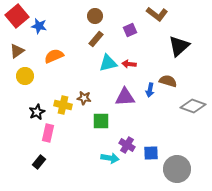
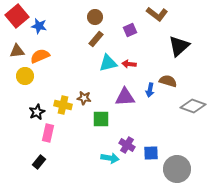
brown circle: moved 1 px down
brown triangle: rotated 28 degrees clockwise
orange semicircle: moved 14 px left
green square: moved 2 px up
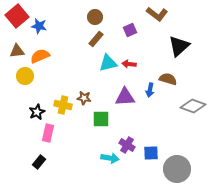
brown semicircle: moved 2 px up
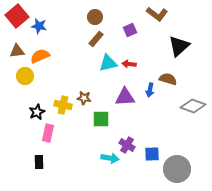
blue square: moved 1 px right, 1 px down
black rectangle: rotated 40 degrees counterclockwise
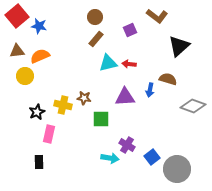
brown L-shape: moved 2 px down
pink rectangle: moved 1 px right, 1 px down
blue square: moved 3 px down; rotated 35 degrees counterclockwise
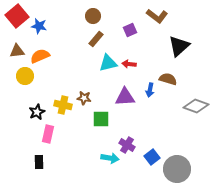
brown circle: moved 2 px left, 1 px up
gray diamond: moved 3 px right
pink rectangle: moved 1 px left
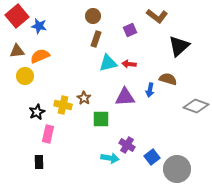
brown rectangle: rotated 21 degrees counterclockwise
brown star: rotated 24 degrees clockwise
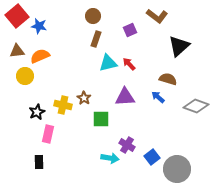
red arrow: rotated 40 degrees clockwise
blue arrow: moved 8 px right, 7 px down; rotated 120 degrees clockwise
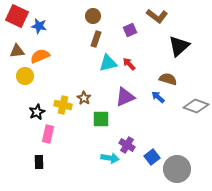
red square: rotated 25 degrees counterclockwise
purple triangle: rotated 20 degrees counterclockwise
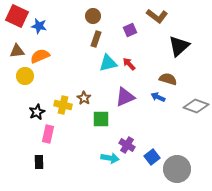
blue arrow: rotated 16 degrees counterclockwise
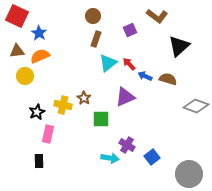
blue star: moved 7 px down; rotated 21 degrees clockwise
cyan triangle: rotated 24 degrees counterclockwise
blue arrow: moved 13 px left, 21 px up
black rectangle: moved 1 px up
gray circle: moved 12 px right, 5 px down
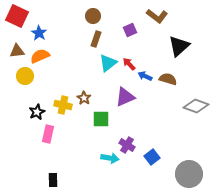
black rectangle: moved 14 px right, 19 px down
